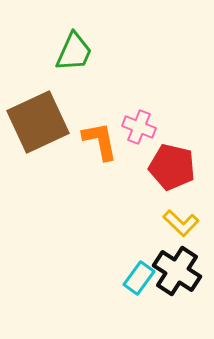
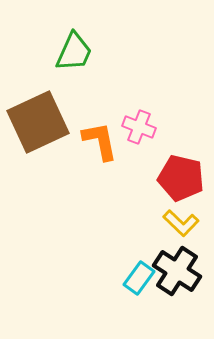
red pentagon: moved 9 px right, 11 px down
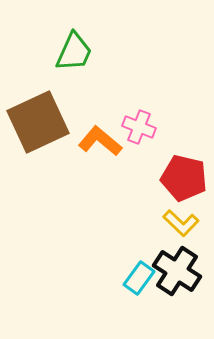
orange L-shape: rotated 39 degrees counterclockwise
red pentagon: moved 3 px right
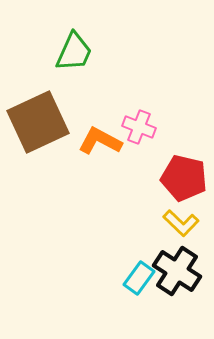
orange L-shape: rotated 12 degrees counterclockwise
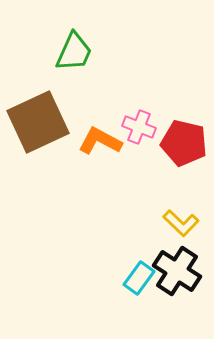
red pentagon: moved 35 px up
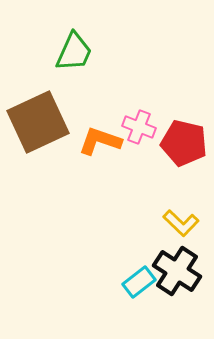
orange L-shape: rotated 9 degrees counterclockwise
cyan rectangle: moved 4 px down; rotated 16 degrees clockwise
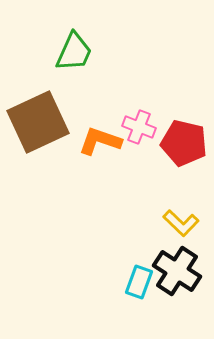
cyan rectangle: rotated 32 degrees counterclockwise
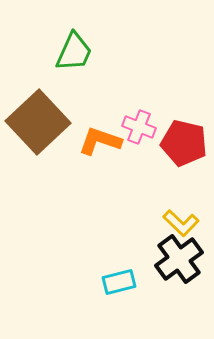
brown square: rotated 18 degrees counterclockwise
black cross: moved 2 px right, 12 px up; rotated 21 degrees clockwise
cyan rectangle: moved 20 px left; rotated 56 degrees clockwise
